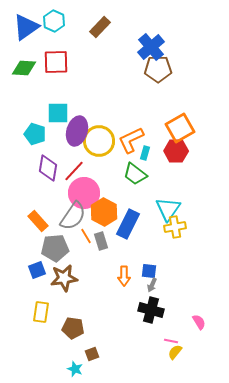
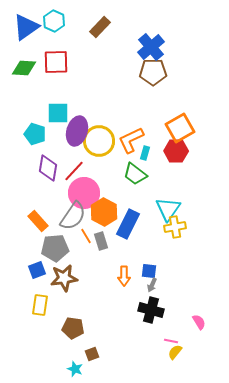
brown pentagon at (158, 69): moved 5 px left, 3 px down
yellow rectangle at (41, 312): moved 1 px left, 7 px up
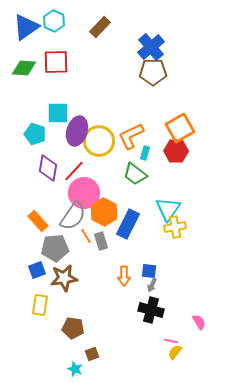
orange L-shape at (131, 140): moved 4 px up
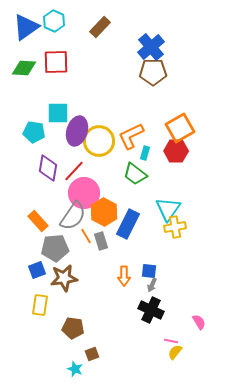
cyan pentagon at (35, 134): moved 1 px left, 2 px up; rotated 10 degrees counterclockwise
black cross at (151, 310): rotated 10 degrees clockwise
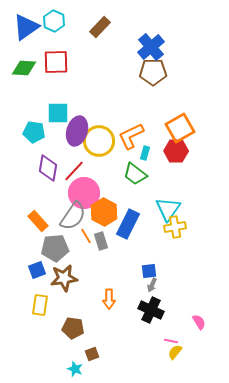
blue square at (149, 271): rotated 14 degrees counterclockwise
orange arrow at (124, 276): moved 15 px left, 23 px down
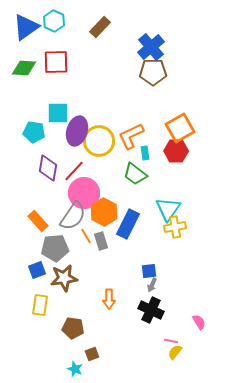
cyan rectangle at (145, 153): rotated 24 degrees counterclockwise
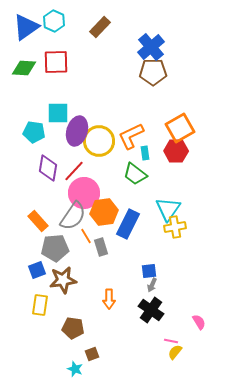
orange hexagon at (104, 212): rotated 24 degrees clockwise
gray rectangle at (101, 241): moved 6 px down
brown star at (64, 278): moved 1 px left, 2 px down
black cross at (151, 310): rotated 10 degrees clockwise
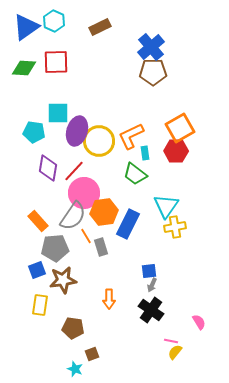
brown rectangle at (100, 27): rotated 20 degrees clockwise
cyan triangle at (168, 209): moved 2 px left, 3 px up
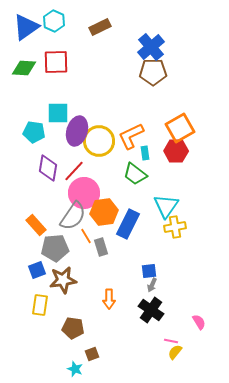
orange rectangle at (38, 221): moved 2 px left, 4 px down
